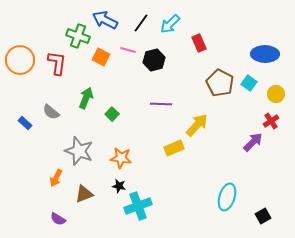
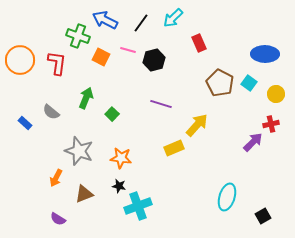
cyan arrow: moved 3 px right, 6 px up
purple line: rotated 15 degrees clockwise
red cross: moved 3 px down; rotated 21 degrees clockwise
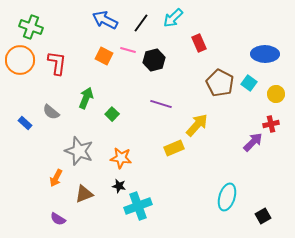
green cross: moved 47 px left, 9 px up
orange square: moved 3 px right, 1 px up
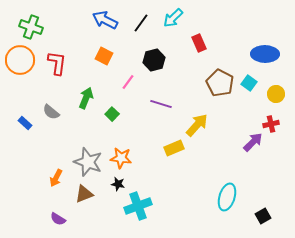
pink line: moved 32 px down; rotated 70 degrees counterclockwise
gray star: moved 9 px right, 11 px down
black star: moved 1 px left, 2 px up
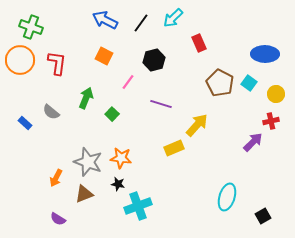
red cross: moved 3 px up
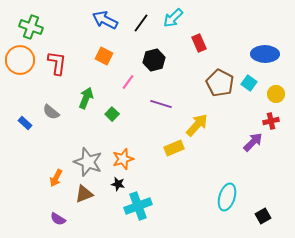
orange star: moved 2 px right, 1 px down; rotated 25 degrees counterclockwise
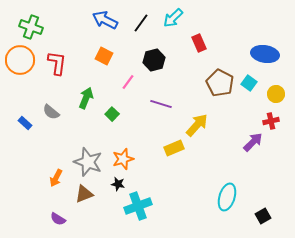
blue ellipse: rotated 8 degrees clockwise
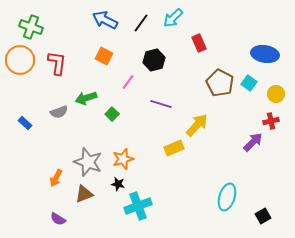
green arrow: rotated 130 degrees counterclockwise
gray semicircle: moved 8 px right; rotated 60 degrees counterclockwise
